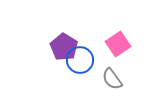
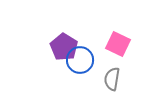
pink square: rotated 30 degrees counterclockwise
gray semicircle: rotated 45 degrees clockwise
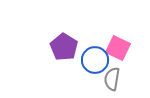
pink square: moved 4 px down
blue circle: moved 15 px right
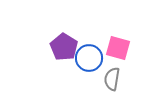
pink square: rotated 10 degrees counterclockwise
blue circle: moved 6 px left, 2 px up
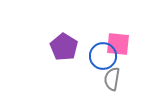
pink square: moved 4 px up; rotated 10 degrees counterclockwise
blue circle: moved 14 px right, 2 px up
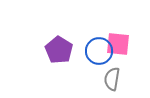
purple pentagon: moved 5 px left, 3 px down
blue circle: moved 4 px left, 5 px up
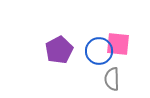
purple pentagon: rotated 12 degrees clockwise
gray semicircle: rotated 10 degrees counterclockwise
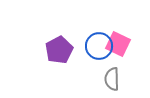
pink square: rotated 20 degrees clockwise
blue circle: moved 5 px up
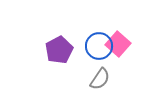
pink square: rotated 15 degrees clockwise
gray semicircle: moved 12 px left; rotated 145 degrees counterclockwise
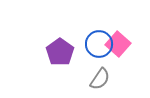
blue circle: moved 2 px up
purple pentagon: moved 1 px right, 2 px down; rotated 8 degrees counterclockwise
